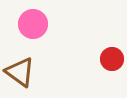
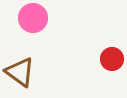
pink circle: moved 6 px up
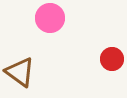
pink circle: moved 17 px right
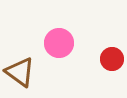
pink circle: moved 9 px right, 25 px down
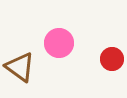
brown triangle: moved 5 px up
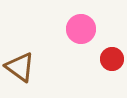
pink circle: moved 22 px right, 14 px up
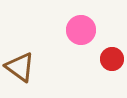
pink circle: moved 1 px down
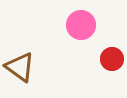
pink circle: moved 5 px up
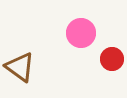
pink circle: moved 8 px down
